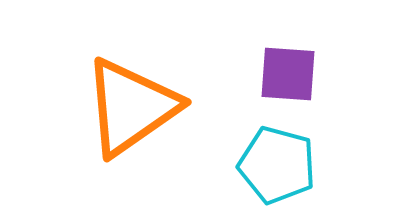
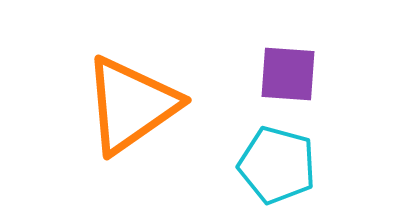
orange triangle: moved 2 px up
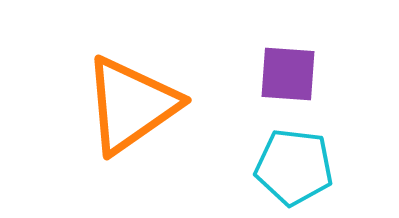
cyan pentagon: moved 17 px right, 2 px down; rotated 8 degrees counterclockwise
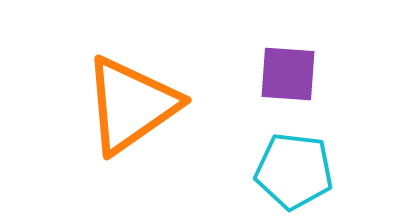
cyan pentagon: moved 4 px down
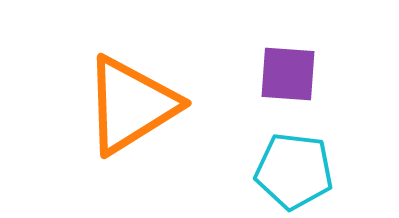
orange triangle: rotated 3 degrees clockwise
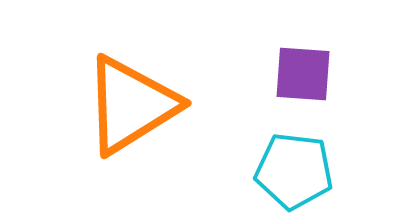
purple square: moved 15 px right
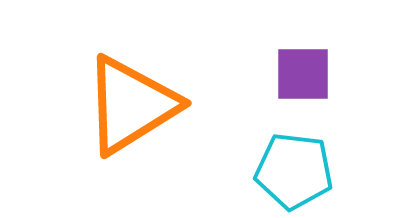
purple square: rotated 4 degrees counterclockwise
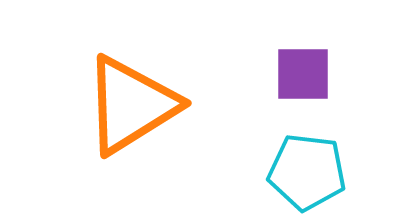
cyan pentagon: moved 13 px right, 1 px down
